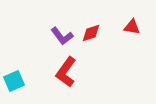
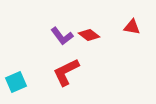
red diamond: moved 2 px left, 2 px down; rotated 55 degrees clockwise
red L-shape: rotated 28 degrees clockwise
cyan square: moved 2 px right, 1 px down
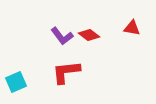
red triangle: moved 1 px down
red L-shape: rotated 20 degrees clockwise
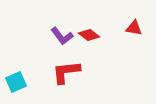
red triangle: moved 2 px right
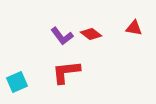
red diamond: moved 2 px right, 1 px up
cyan square: moved 1 px right
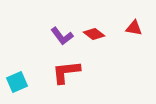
red diamond: moved 3 px right
